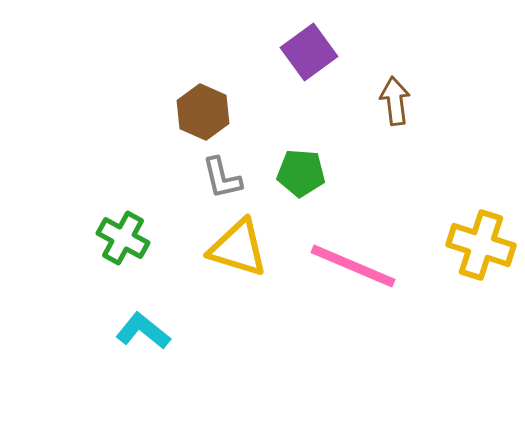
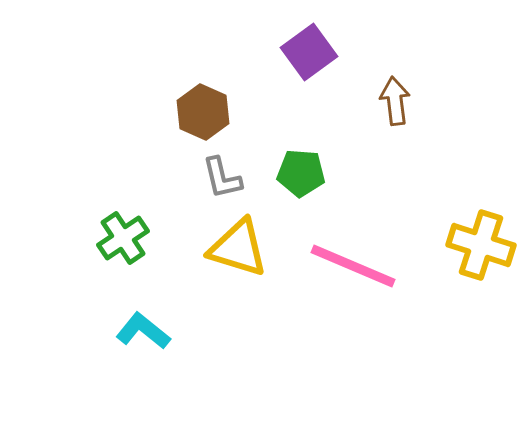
green cross: rotated 27 degrees clockwise
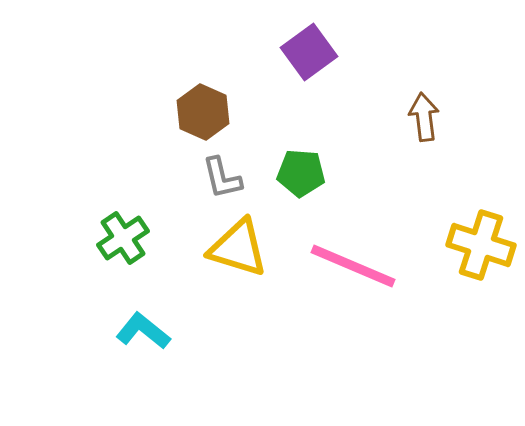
brown arrow: moved 29 px right, 16 px down
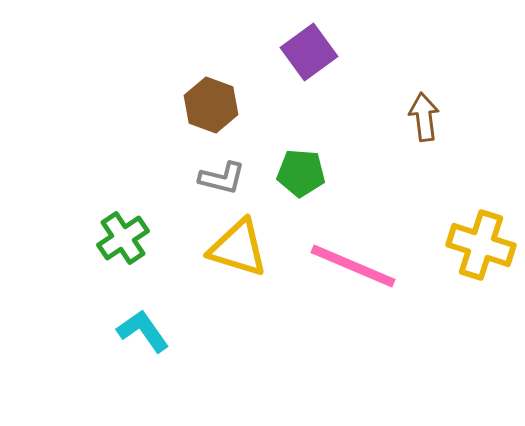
brown hexagon: moved 8 px right, 7 px up; rotated 4 degrees counterclockwise
gray L-shape: rotated 63 degrees counterclockwise
cyan L-shape: rotated 16 degrees clockwise
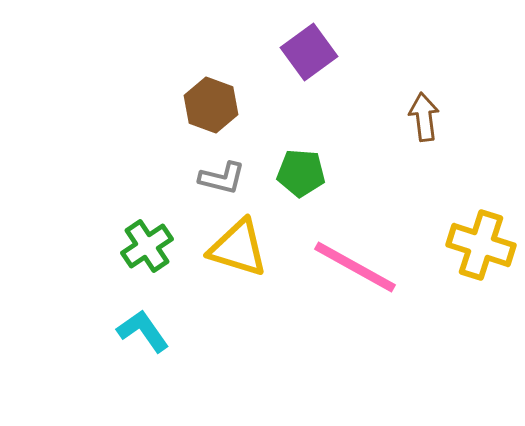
green cross: moved 24 px right, 8 px down
pink line: moved 2 px right, 1 px down; rotated 6 degrees clockwise
